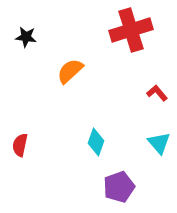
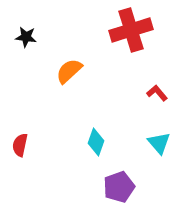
orange semicircle: moved 1 px left
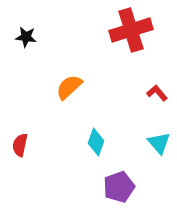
orange semicircle: moved 16 px down
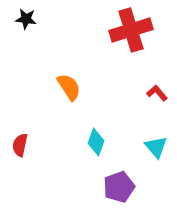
black star: moved 18 px up
orange semicircle: rotated 100 degrees clockwise
cyan triangle: moved 3 px left, 4 px down
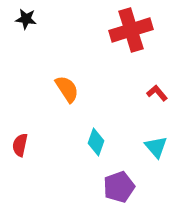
orange semicircle: moved 2 px left, 2 px down
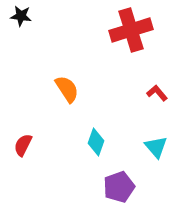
black star: moved 5 px left, 3 px up
red semicircle: moved 3 px right; rotated 15 degrees clockwise
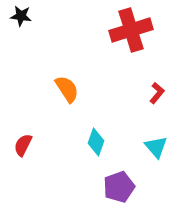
red L-shape: rotated 80 degrees clockwise
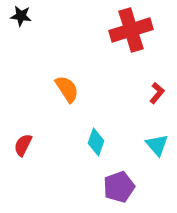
cyan triangle: moved 1 px right, 2 px up
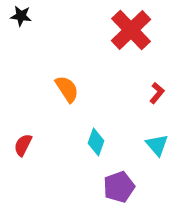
red cross: rotated 27 degrees counterclockwise
